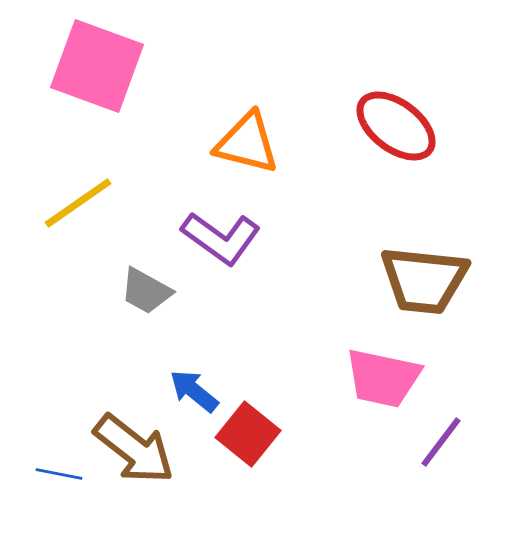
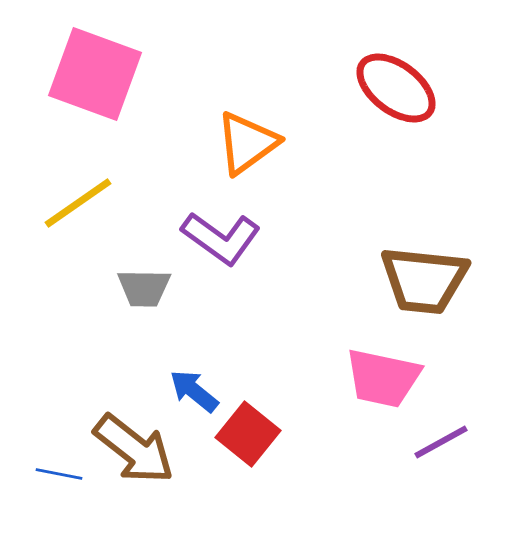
pink square: moved 2 px left, 8 px down
red ellipse: moved 38 px up
orange triangle: rotated 50 degrees counterclockwise
gray trapezoid: moved 2 px left, 3 px up; rotated 28 degrees counterclockwise
purple line: rotated 24 degrees clockwise
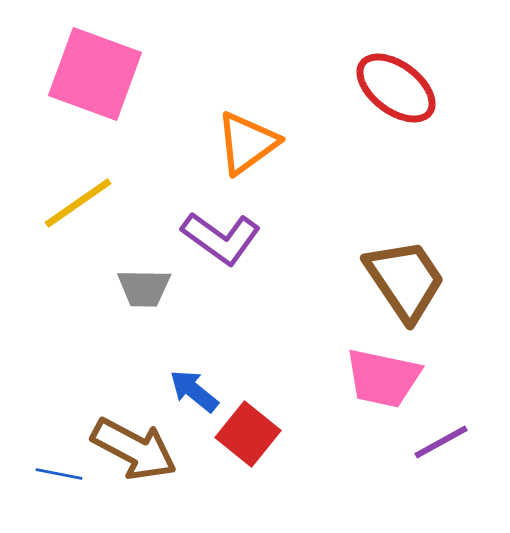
brown trapezoid: moved 19 px left; rotated 130 degrees counterclockwise
brown arrow: rotated 10 degrees counterclockwise
